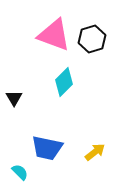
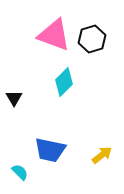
blue trapezoid: moved 3 px right, 2 px down
yellow arrow: moved 7 px right, 3 px down
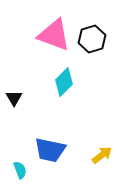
cyan semicircle: moved 2 px up; rotated 24 degrees clockwise
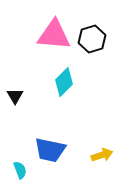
pink triangle: rotated 15 degrees counterclockwise
black triangle: moved 1 px right, 2 px up
yellow arrow: rotated 20 degrees clockwise
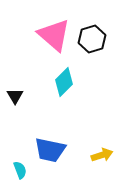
pink triangle: rotated 36 degrees clockwise
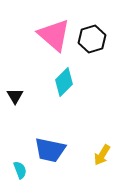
yellow arrow: rotated 140 degrees clockwise
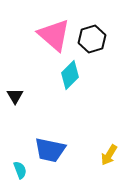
cyan diamond: moved 6 px right, 7 px up
yellow arrow: moved 7 px right
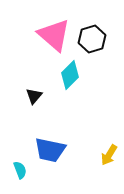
black triangle: moved 19 px right; rotated 12 degrees clockwise
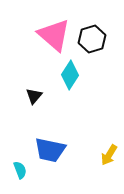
cyan diamond: rotated 12 degrees counterclockwise
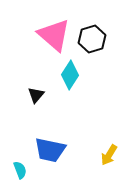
black triangle: moved 2 px right, 1 px up
